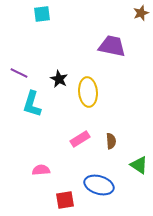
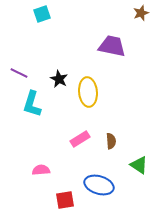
cyan square: rotated 12 degrees counterclockwise
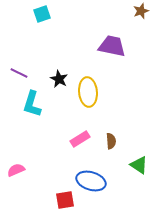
brown star: moved 2 px up
pink semicircle: moved 25 px left; rotated 18 degrees counterclockwise
blue ellipse: moved 8 px left, 4 px up
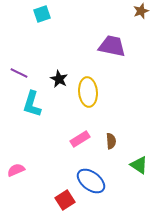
blue ellipse: rotated 20 degrees clockwise
red square: rotated 24 degrees counterclockwise
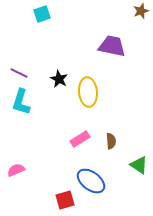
cyan L-shape: moved 11 px left, 2 px up
red square: rotated 18 degrees clockwise
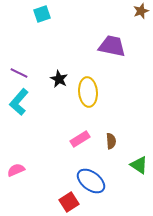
cyan L-shape: moved 2 px left; rotated 24 degrees clockwise
red square: moved 4 px right, 2 px down; rotated 18 degrees counterclockwise
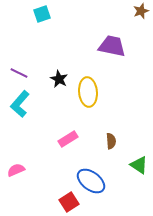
cyan L-shape: moved 1 px right, 2 px down
pink rectangle: moved 12 px left
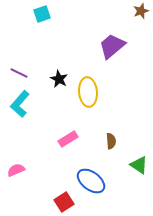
purple trapezoid: rotated 52 degrees counterclockwise
red square: moved 5 px left
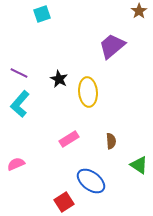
brown star: moved 2 px left; rotated 14 degrees counterclockwise
pink rectangle: moved 1 px right
pink semicircle: moved 6 px up
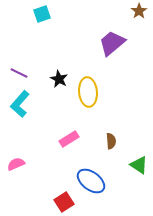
purple trapezoid: moved 3 px up
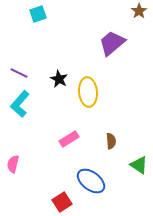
cyan square: moved 4 px left
pink semicircle: moved 3 px left; rotated 54 degrees counterclockwise
red square: moved 2 px left
